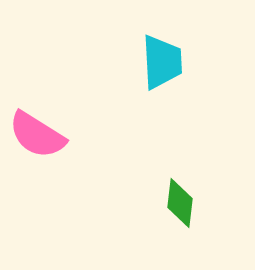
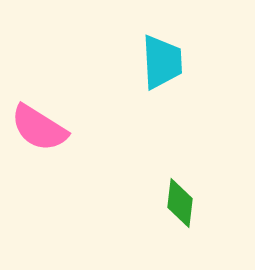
pink semicircle: moved 2 px right, 7 px up
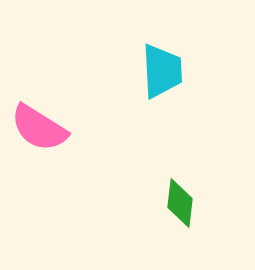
cyan trapezoid: moved 9 px down
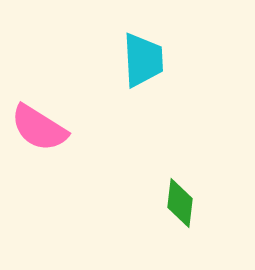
cyan trapezoid: moved 19 px left, 11 px up
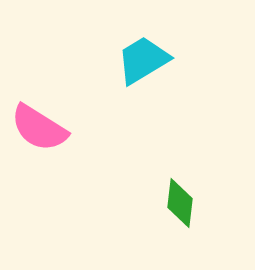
cyan trapezoid: rotated 118 degrees counterclockwise
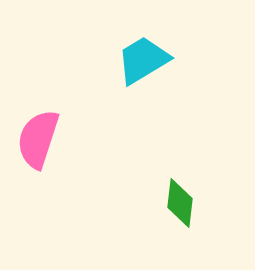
pink semicircle: moved 1 px left, 11 px down; rotated 76 degrees clockwise
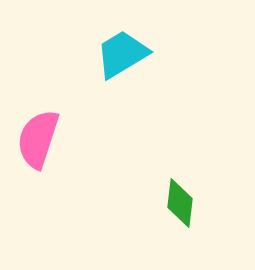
cyan trapezoid: moved 21 px left, 6 px up
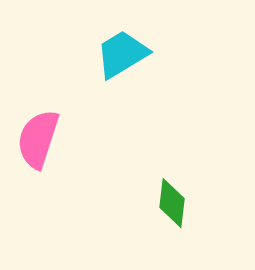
green diamond: moved 8 px left
